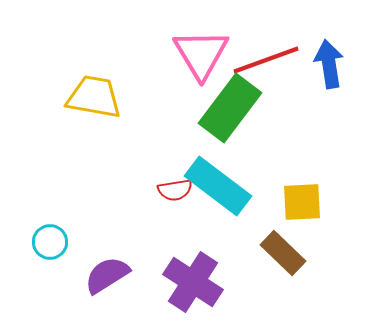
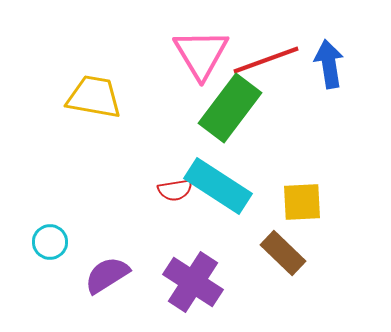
cyan rectangle: rotated 4 degrees counterclockwise
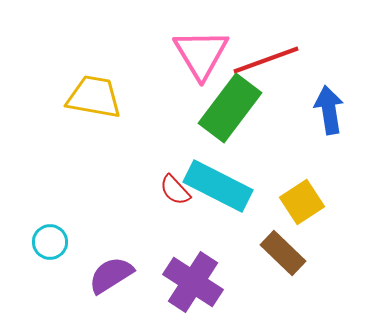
blue arrow: moved 46 px down
cyan rectangle: rotated 6 degrees counterclockwise
red semicircle: rotated 56 degrees clockwise
yellow square: rotated 30 degrees counterclockwise
purple semicircle: moved 4 px right
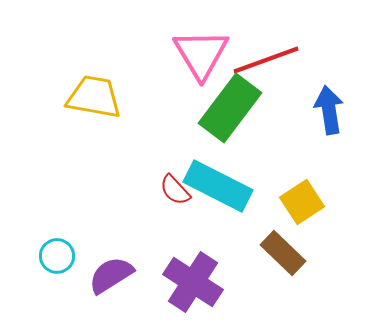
cyan circle: moved 7 px right, 14 px down
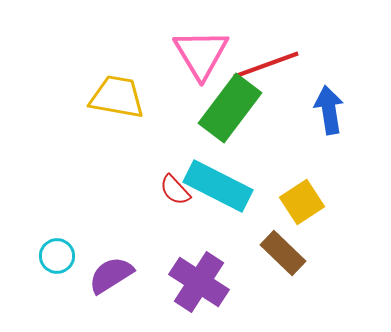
red line: moved 5 px down
yellow trapezoid: moved 23 px right
purple cross: moved 6 px right
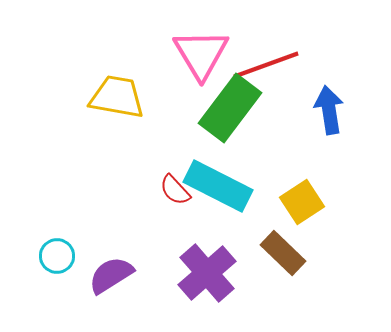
purple cross: moved 8 px right, 9 px up; rotated 16 degrees clockwise
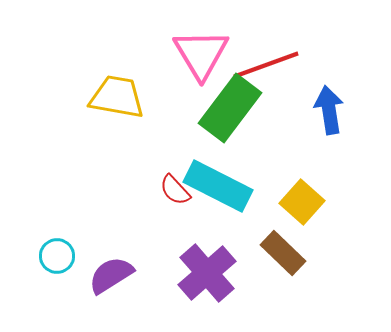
yellow square: rotated 15 degrees counterclockwise
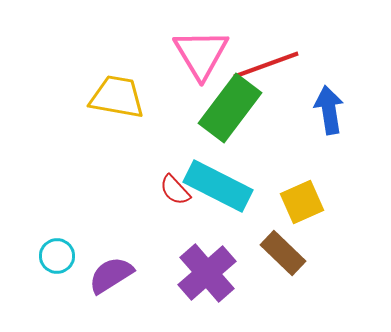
yellow square: rotated 24 degrees clockwise
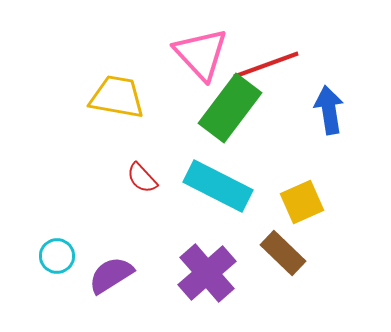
pink triangle: rotated 12 degrees counterclockwise
red semicircle: moved 33 px left, 12 px up
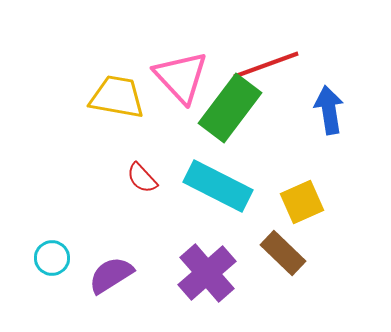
pink triangle: moved 20 px left, 23 px down
cyan circle: moved 5 px left, 2 px down
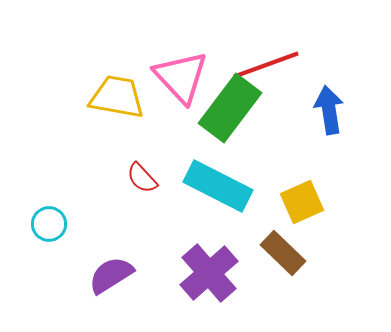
cyan circle: moved 3 px left, 34 px up
purple cross: moved 2 px right
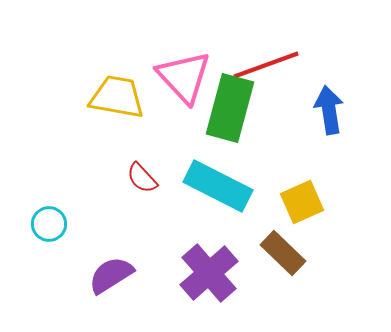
pink triangle: moved 3 px right
green rectangle: rotated 22 degrees counterclockwise
